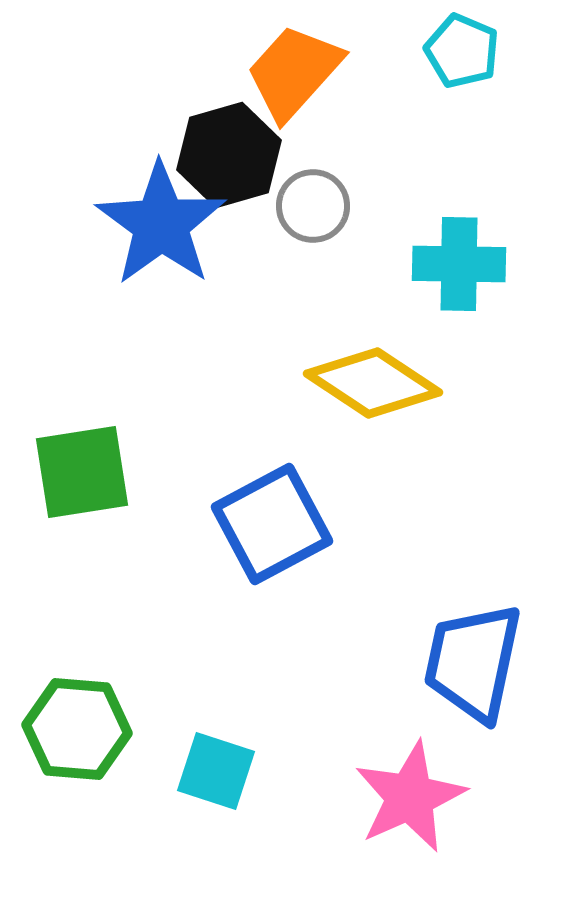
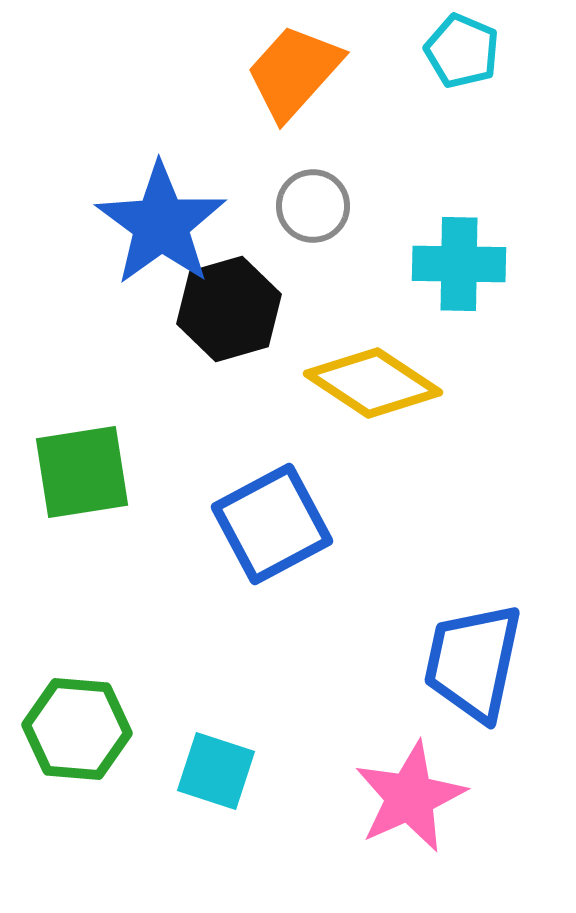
black hexagon: moved 154 px down
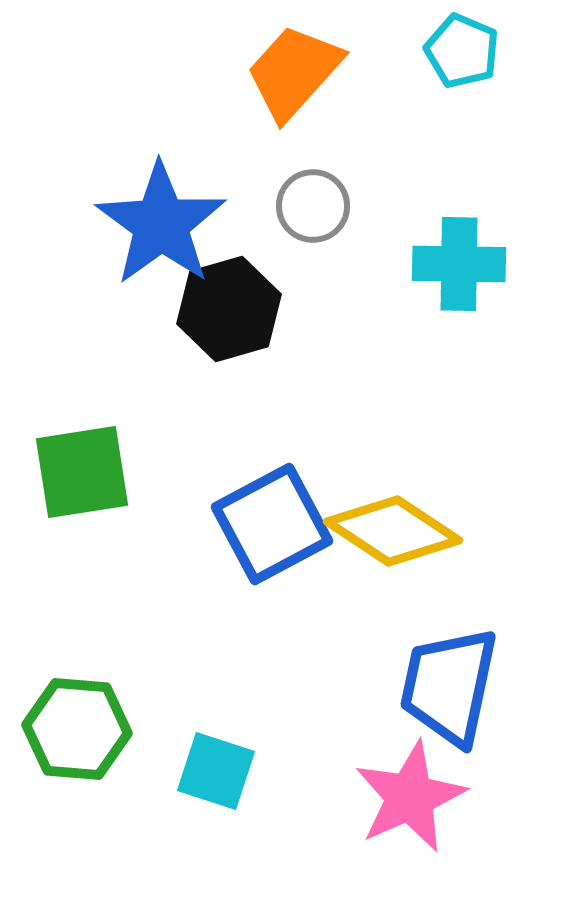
yellow diamond: moved 20 px right, 148 px down
blue trapezoid: moved 24 px left, 24 px down
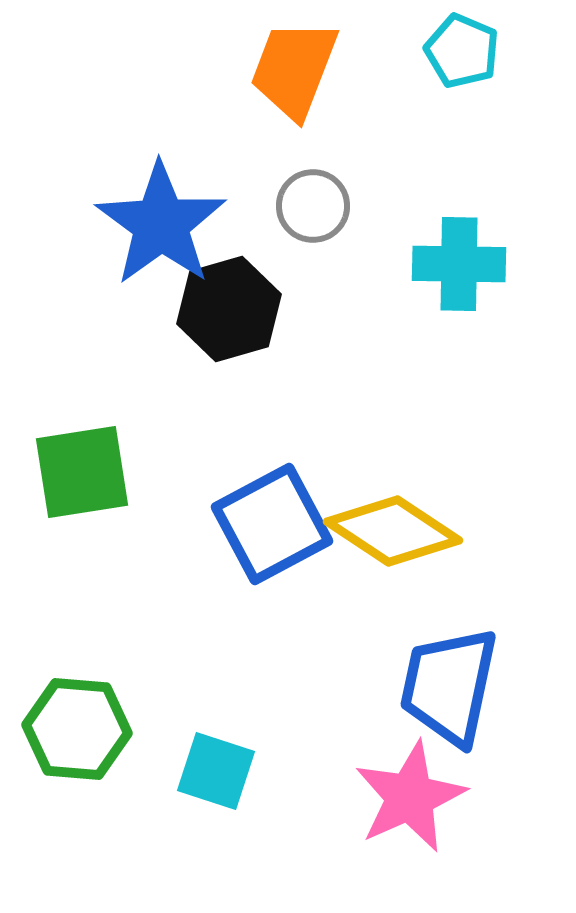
orange trapezoid: moved 3 px up; rotated 21 degrees counterclockwise
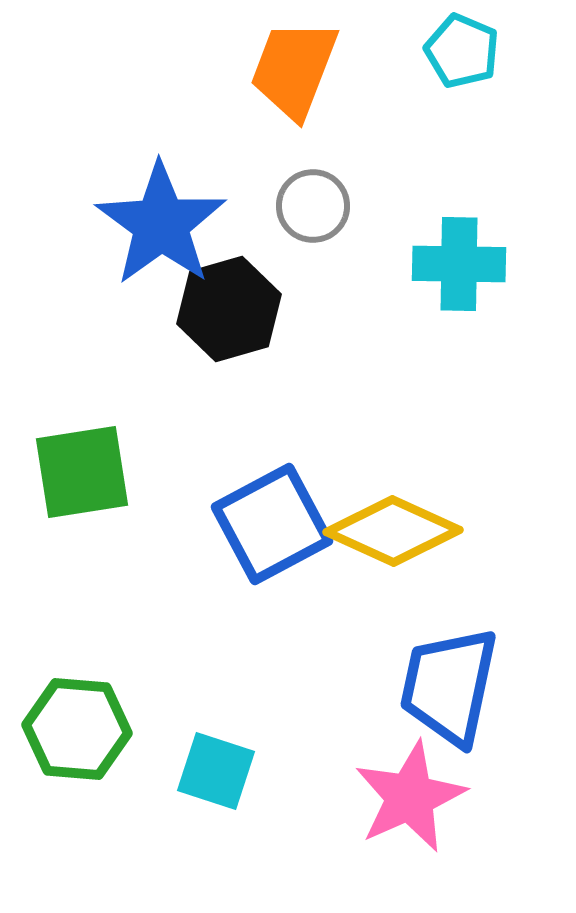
yellow diamond: rotated 9 degrees counterclockwise
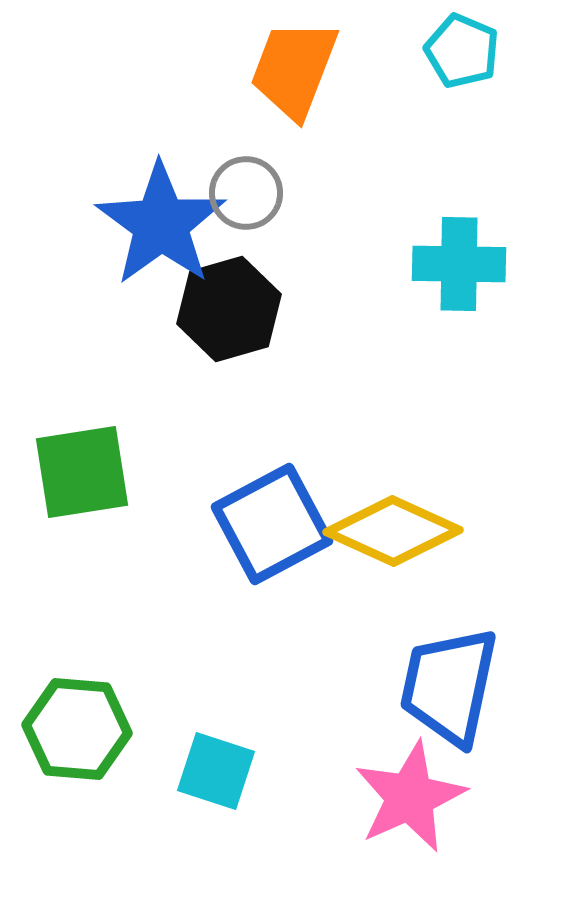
gray circle: moved 67 px left, 13 px up
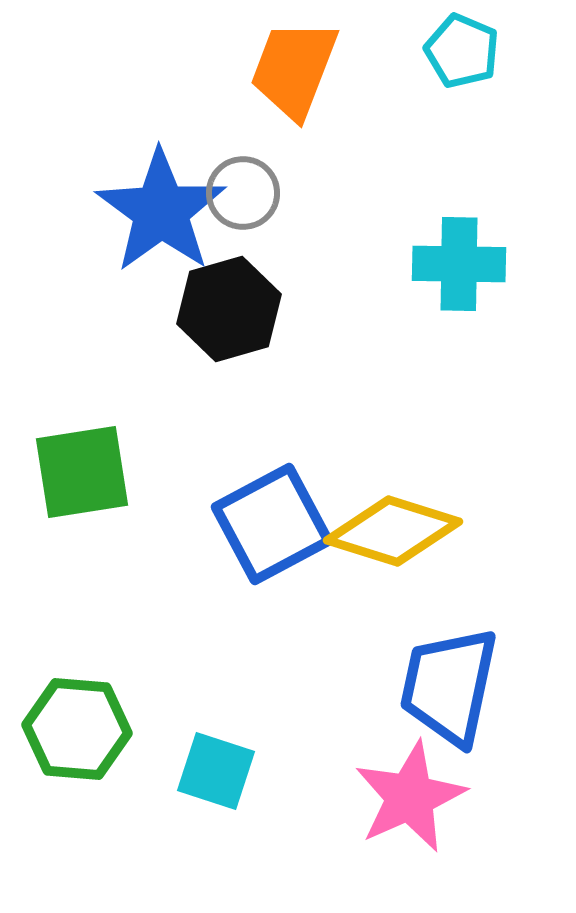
gray circle: moved 3 px left
blue star: moved 13 px up
yellow diamond: rotated 7 degrees counterclockwise
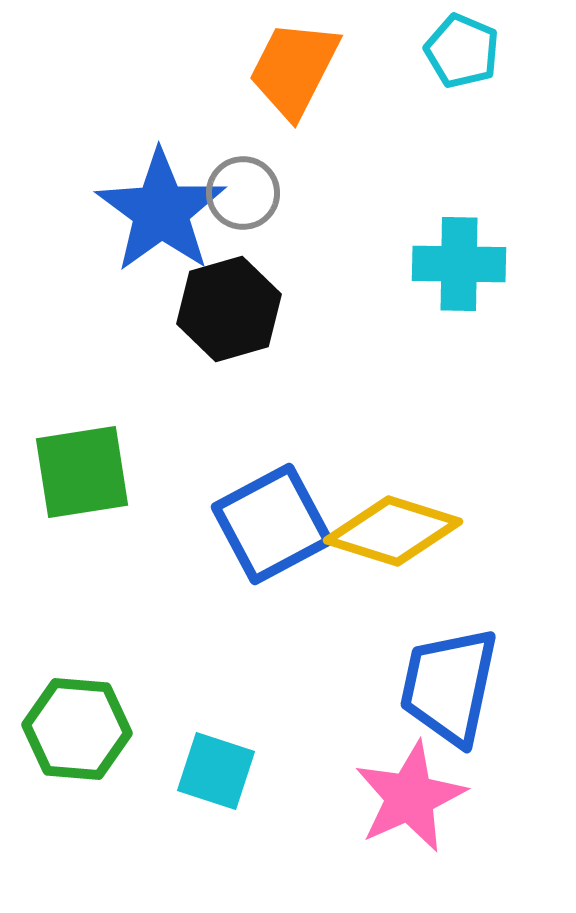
orange trapezoid: rotated 6 degrees clockwise
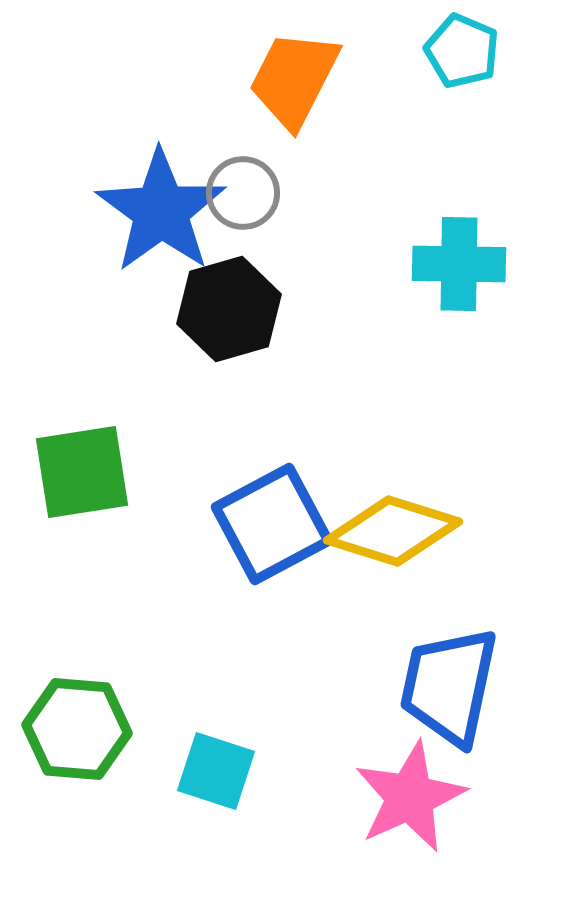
orange trapezoid: moved 10 px down
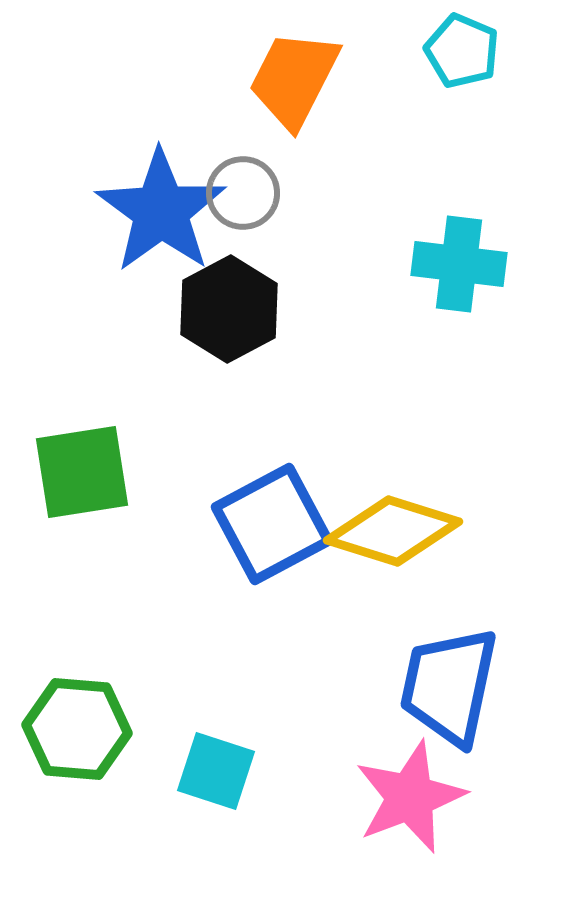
cyan cross: rotated 6 degrees clockwise
black hexagon: rotated 12 degrees counterclockwise
pink star: rotated 3 degrees clockwise
